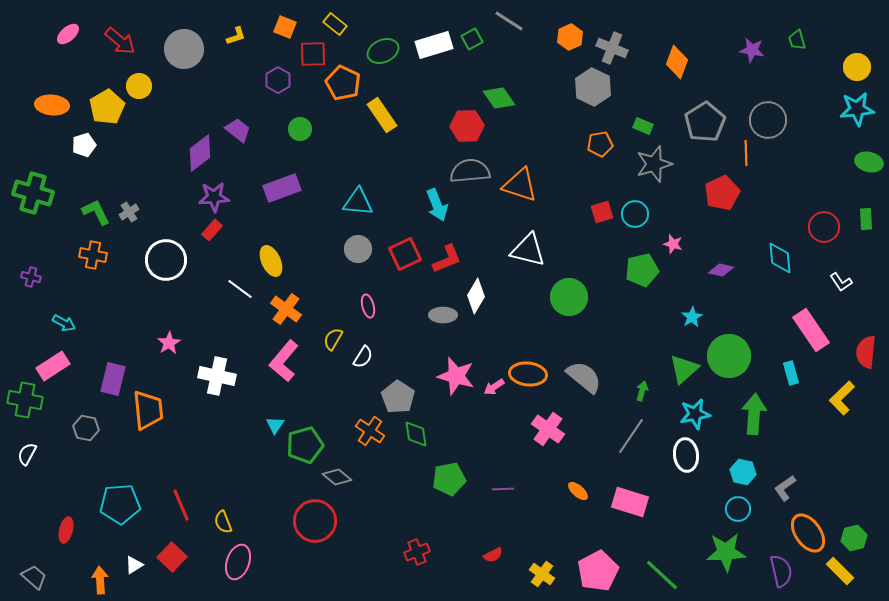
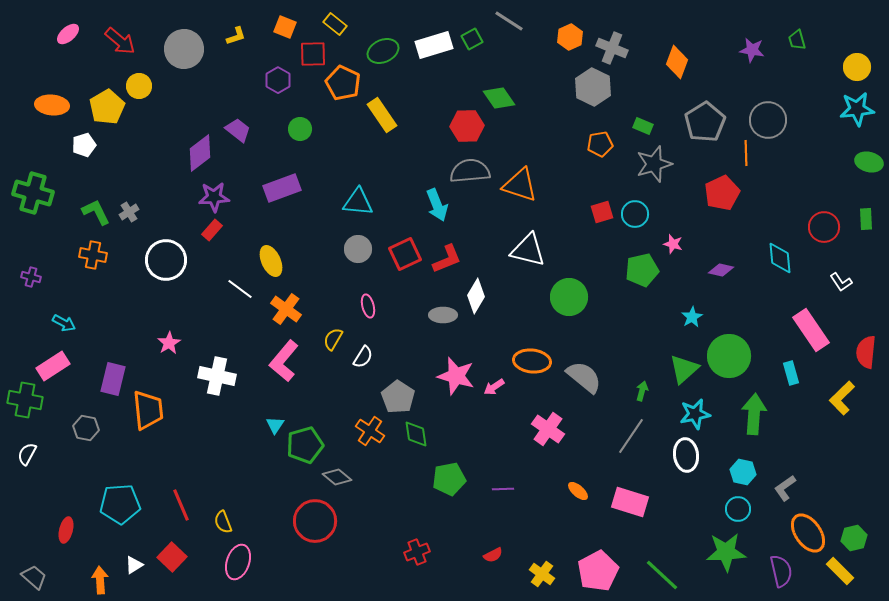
orange ellipse at (528, 374): moved 4 px right, 13 px up
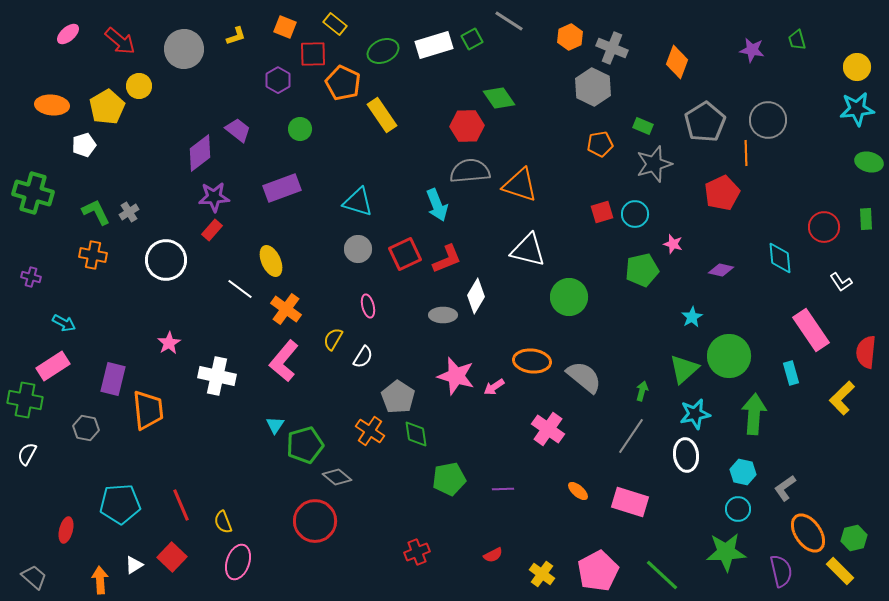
cyan triangle at (358, 202): rotated 12 degrees clockwise
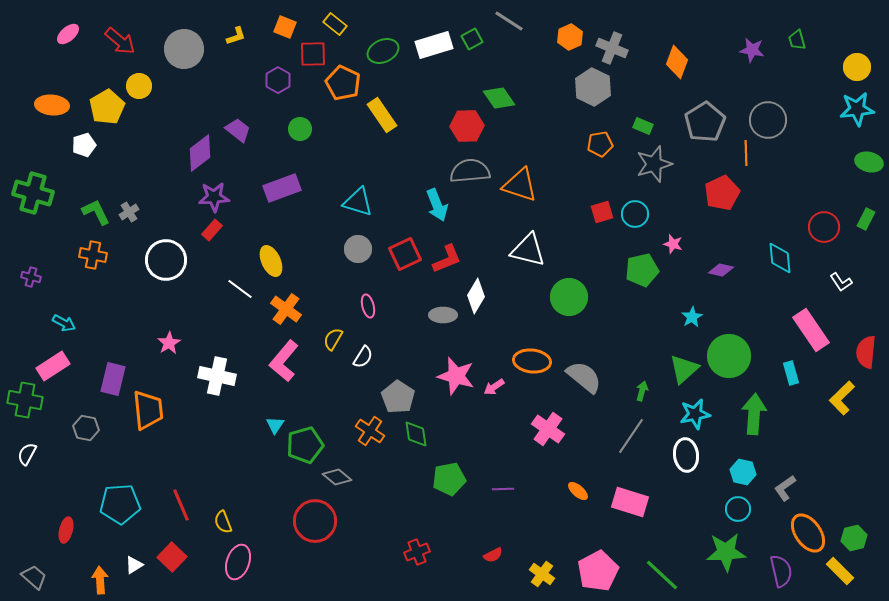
green rectangle at (866, 219): rotated 30 degrees clockwise
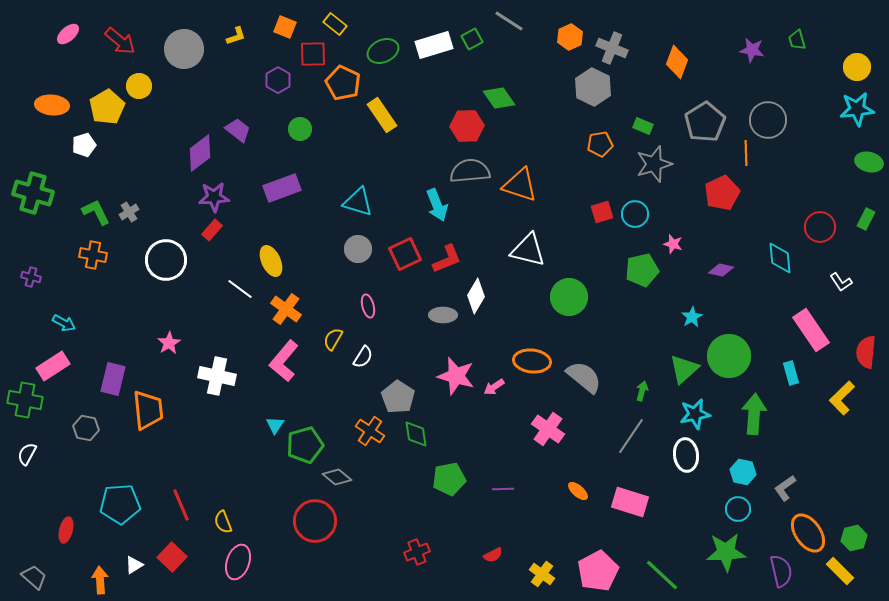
red circle at (824, 227): moved 4 px left
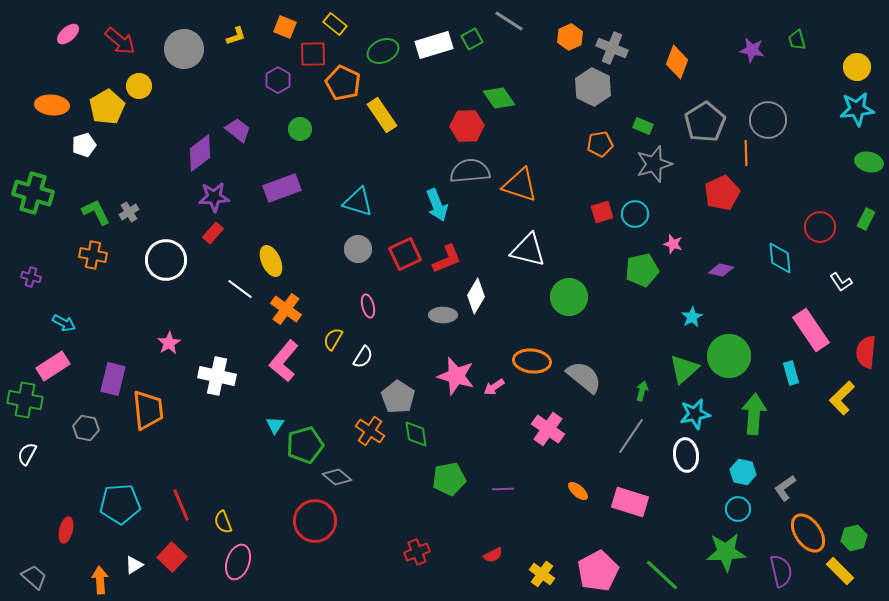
red rectangle at (212, 230): moved 1 px right, 3 px down
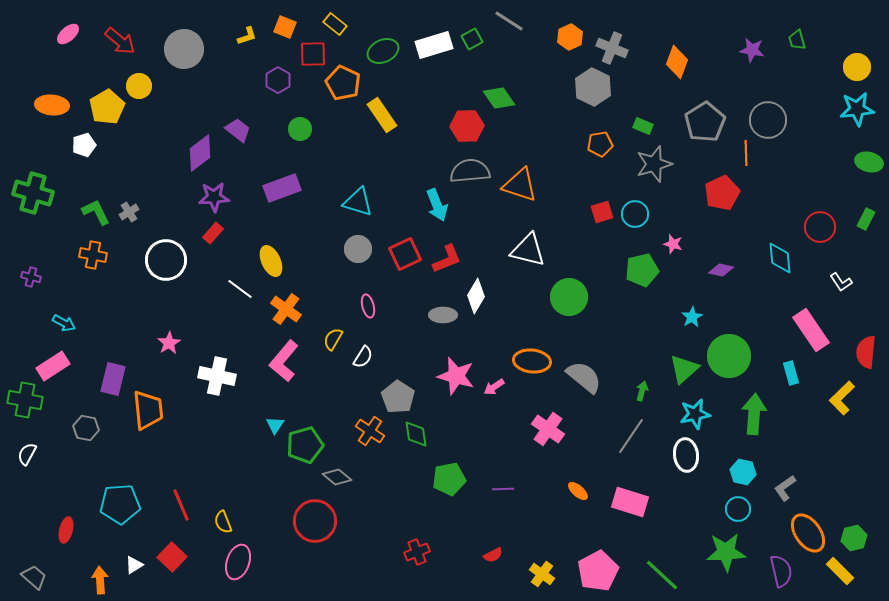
yellow L-shape at (236, 36): moved 11 px right
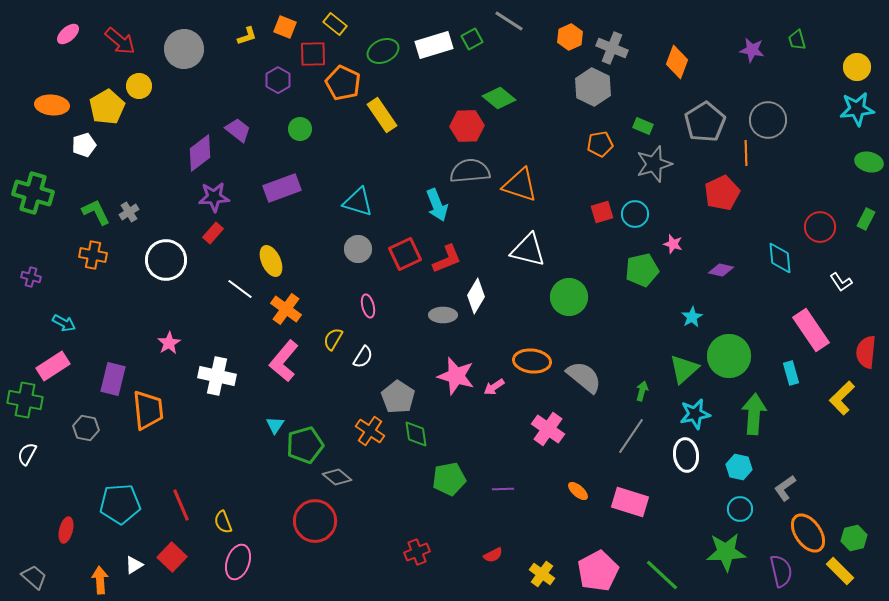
green diamond at (499, 98): rotated 16 degrees counterclockwise
cyan hexagon at (743, 472): moved 4 px left, 5 px up
cyan circle at (738, 509): moved 2 px right
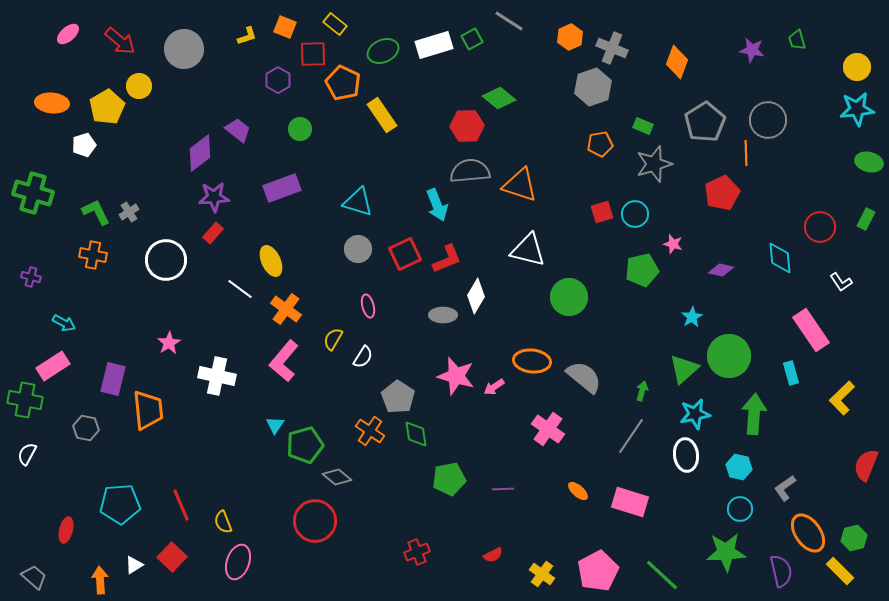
gray hexagon at (593, 87): rotated 15 degrees clockwise
orange ellipse at (52, 105): moved 2 px up
red semicircle at (866, 352): moved 113 px down; rotated 16 degrees clockwise
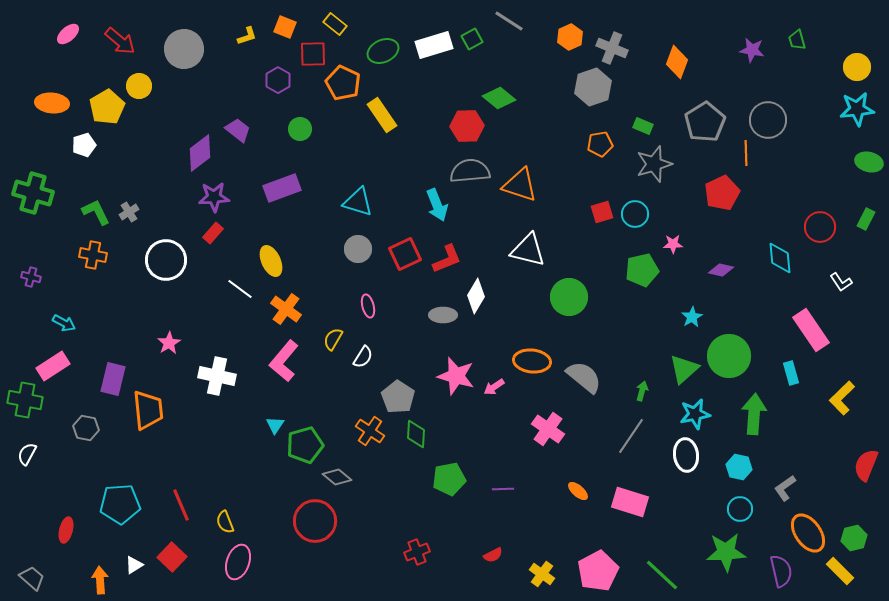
pink star at (673, 244): rotated 18 degrees counterclockwise
green diamond at (416, 434): rotated 12 degrees clockwise
yellow semicircle at (223, 522): moved 2 px right
gray trapezoid at (34, 577): moved 2 px left, 1 px down
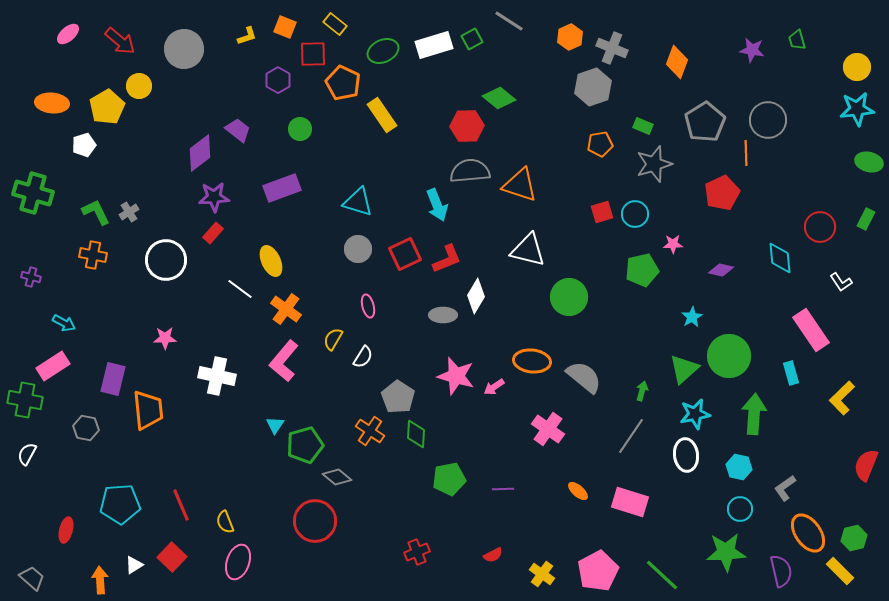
pink star at (169, 343): moved 4 px left, 5 px up; rotated 30 degrees clockwise
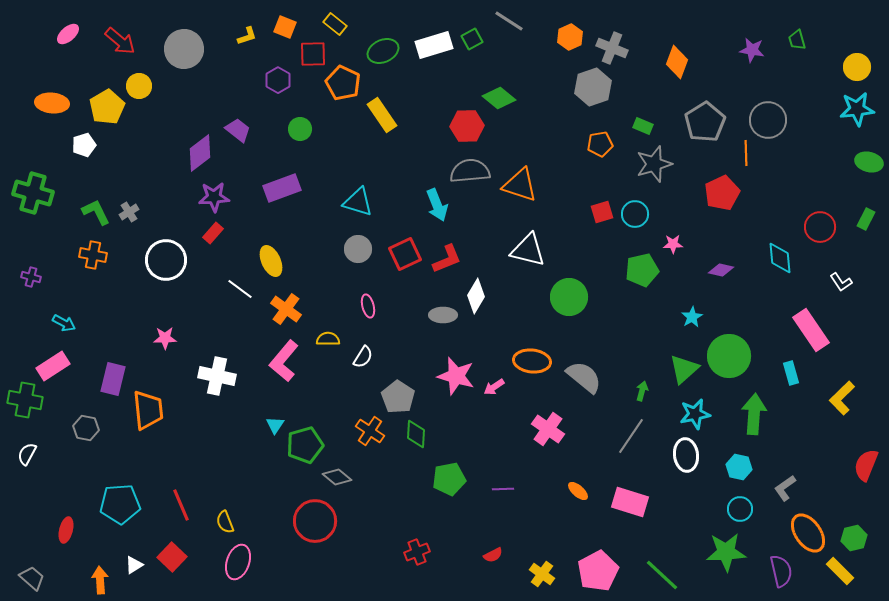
yellow semicircle at (333, 339): moved 5 px left; rotated 60 degrees clockwise
